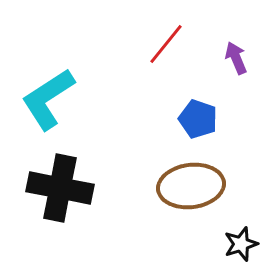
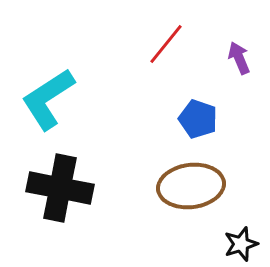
purple arrow: moved 3 px right
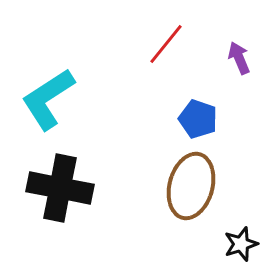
brown ellipse: rotated 68 degrees counterclockwise
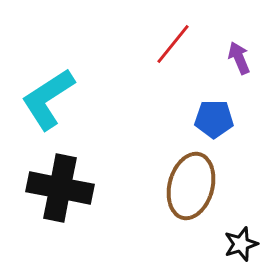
red line: moved 7 px right
blue pentagon: moved 16 px right; rotated 18 degrees counterclockwise
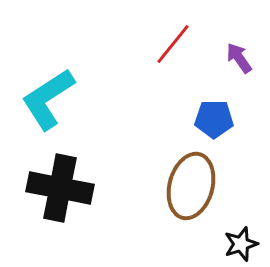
purple arrow: rotated 12 degrees counterclockwise
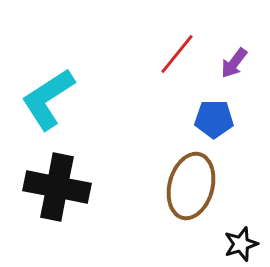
red line: moved 4 px right, 10 px down
purple arrow: moved 5 px left, 5 px down; rotated 108 degrees counterclockwise
black cross: moved 3 px left, 1 px up
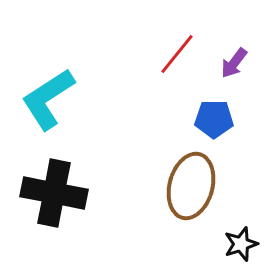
black cross: moved 3 px left, 6 px down
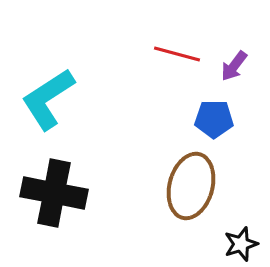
red line: rotated 66 degrees clockwise
purple arrow: moved 3 px down
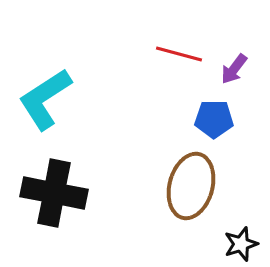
red line: moved 2 px right
purple arrow: moved 3 px down
cyan L-shape: moved 3 px left
